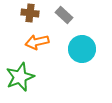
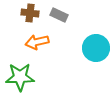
gray rectangle: moved 5 px left; rotated 18 degrees counterclockwise
cyan circle: moved 14 px right, 1 px up
green star: rotated 20 degrees clockwise
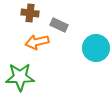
gray rectangle: moved 10 px down
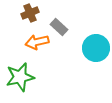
brown cross: rotated 30 degrees counterclockwise
gray rectangle: moved 2 px down; rotated 18 degrees clockwise
green star: rotated 12 degrees counterclockwise
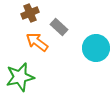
orange arrow: rotated 50 degrees clockwise
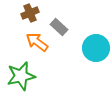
green star: moved 1 px right, 1 px up
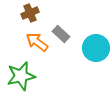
gray rectangle: moved 2 px right, 7 px down
